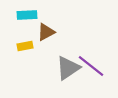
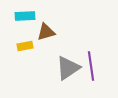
cyan rectangle: moved 2 px left, 1 px down
brown triangle: rotated 12 degrees clockwise
purple line: rotated 44 degrees clockwise
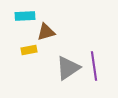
yellow rectangle: moved 4 px right, 4 px down
purple line: moved 3 px right
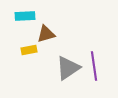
brown triangle: moved 2 px down
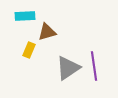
brown triangle: moved 1 px right, 2 px up
yellow rectangle: rotated 56 degrees counterclockwise
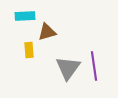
yellow rectangle: rotated 28 degrees counterclockwise
gray triangle: rotated 20 degrees counterclockwise
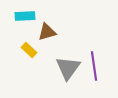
yellow rectangle: rotated 42 degrees counterclockwise
